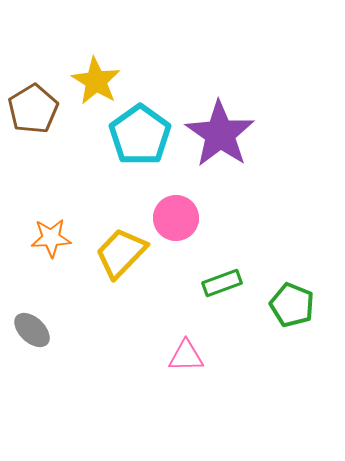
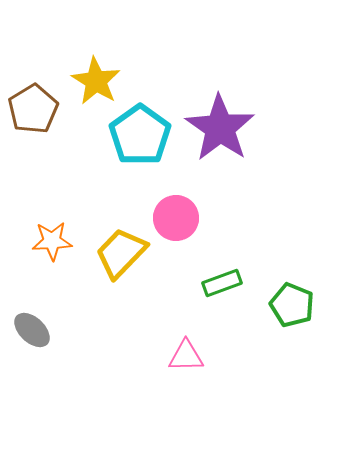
purple star: moved 6 px up
orange star: moved 1 px right, 3 px down
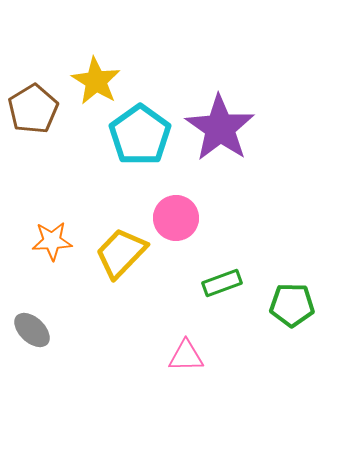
green pentagon: rotated 21 degrees counterclockwise
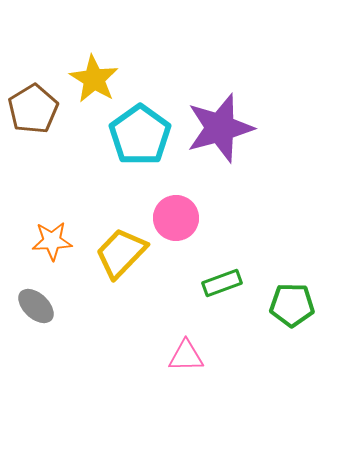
yellow star: moved 2 px left, 2 px up
purple star: rotated 22 degrees clockwise
gray ellipse: moved 4 px right, 24 px up
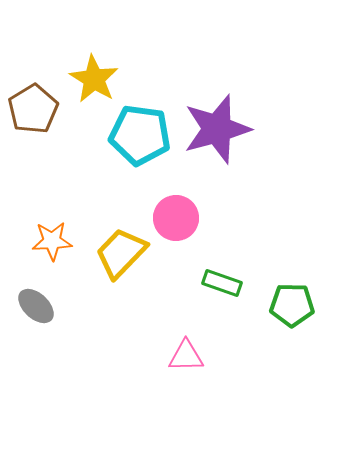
purple star: moved 3 px left, 1 px down
cyan pentagon: rotated 28 degrees counterclockwise
green rectangle: rotated 39 degrees clockwise
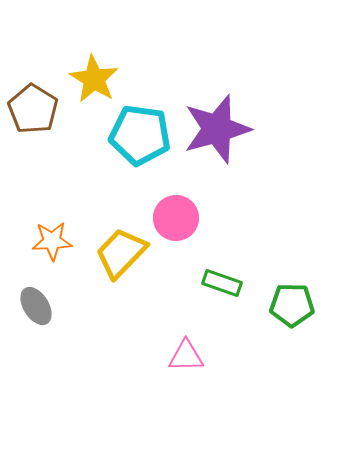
brown pentagon: rotated 9 degrees counterclockwise
gray ellipse: rotated 15 degrees clockwise
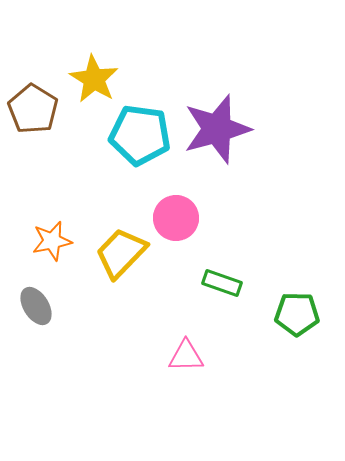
orange star: rotated 9 degrees counterclockwise
green pentagon: moved 5 px right, 9 px down
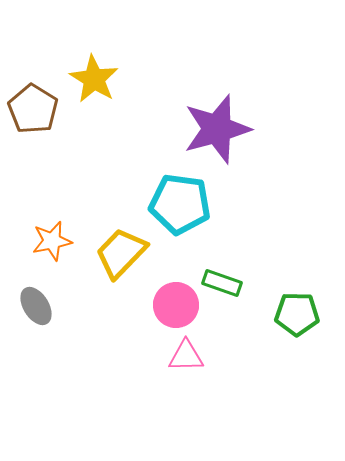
cyan pentagon: moved 40 px right, 69 px down
pink circle: moved 87 px down
